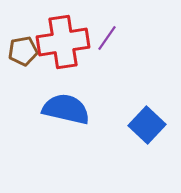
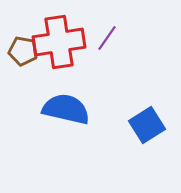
red cross: moved 4 px left
brown pentagon: rotated 20 degrees clockwise
blue square: rotated 15 degrees clockwise
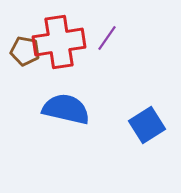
brown pentagon: moved 2 px right
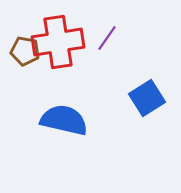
red cross: moved 1 px left
blue semicircle: moved 2 px left, 11 px down
blue square: moved 27 px up
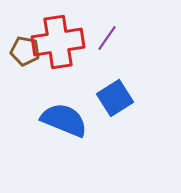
blue square: moved 32 px left
blue semicircle: rotated 9 degrees clockwise
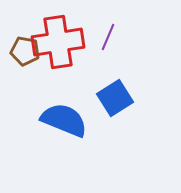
purple line: moved 1 px right, 1 px up; rotated 12 degrees counterclockwise
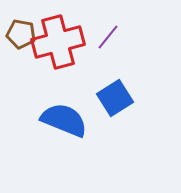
purple line: rotated 16 degrees clockwise
red cross: rotated 6 degrees counterclockwise
brown pentagon: moved 4 px left, 17 px up
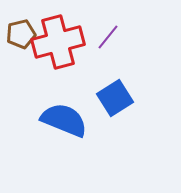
brown pentagon: rotated 24 degrees counterclockwise
